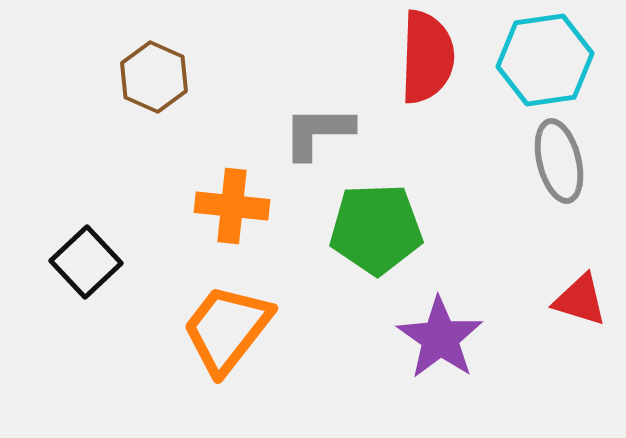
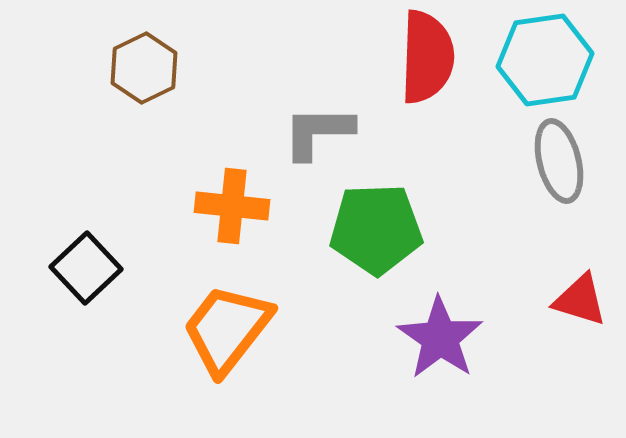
brown hexagon: moved 10 px left, 9 px up; rotated 10 degrees clockwise
black square: moved 6 px down
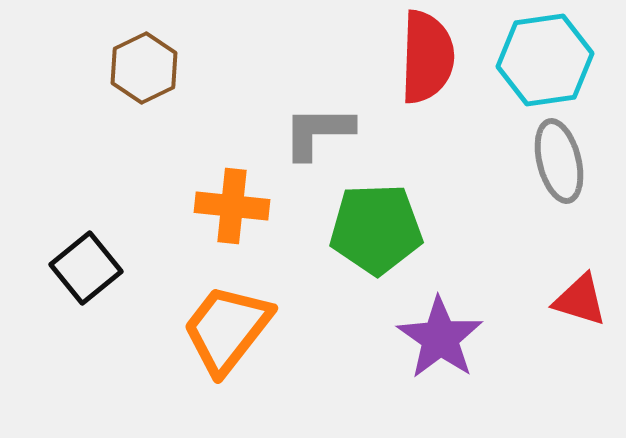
black square: rotated 4 degrees clockwise
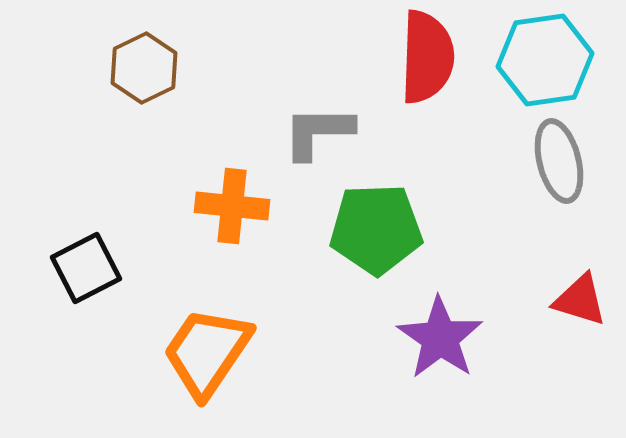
black square: rotated 12 degrees clockwise
orange trapezoid: moved 20 px left, 23 px down; rotated 4 degrees counterclockwise
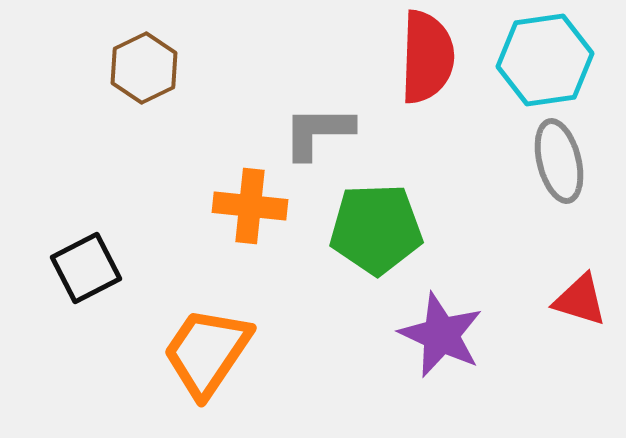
orange cross: moved 18 px right
purple star: moved 1 px right, 3 px up; rotated 10 degrees counterclockwise
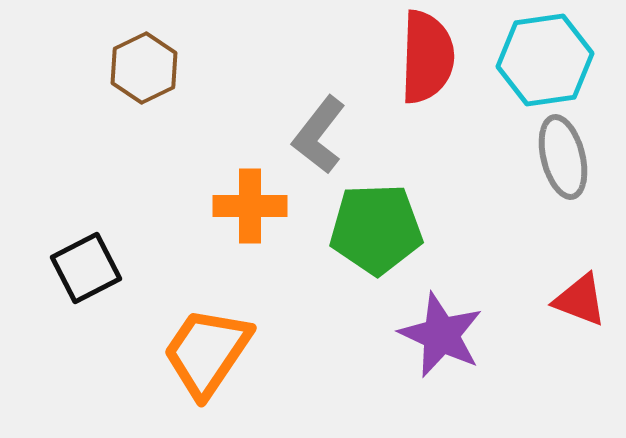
gray L-shape: moved 1 px right, 3 px down; rotated 52 degrees counterclockwise
gray ellipse: moved 4 px right, 4 px up
orange cross: rotated 6 degrees counterclockwise
red triangle: rotated 4 degrees clockwise
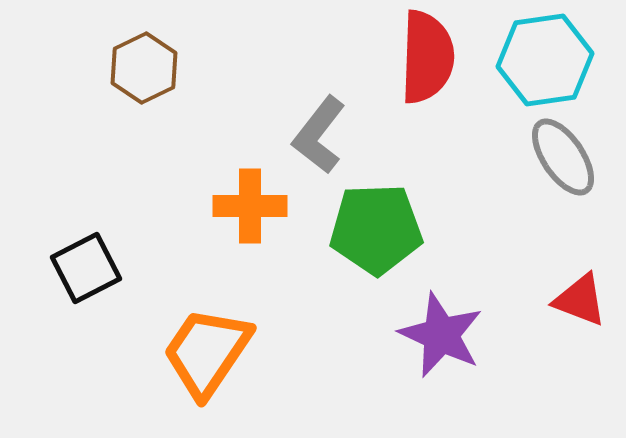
gray ellipse: rotated 20 degrees counterclockwise
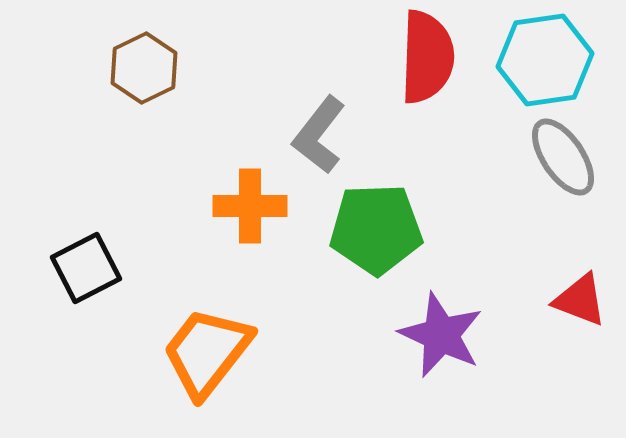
orange trapezoid: rotated 4 degrees clockwise
